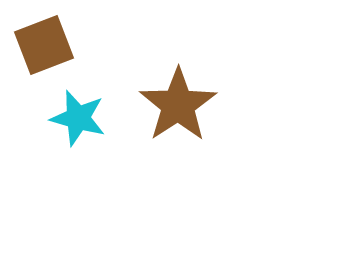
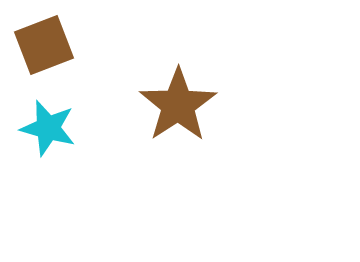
cyan star: moved 30 px left, 10 px down
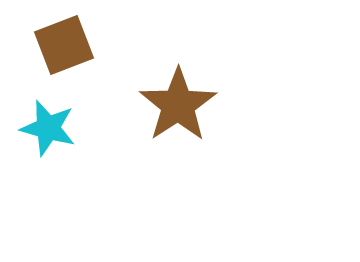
brown square: moved 20 px right
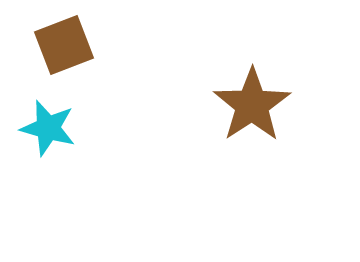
brown star: moved 74 px right
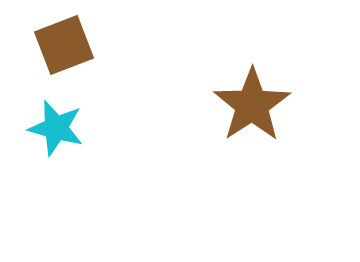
cyan star: moved 8 px right
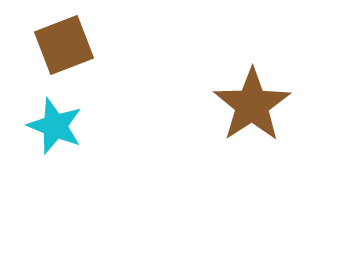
cyan star: moved 1 px left, 2 px up; rotated 6 degrees clockwise
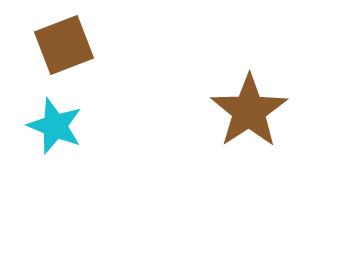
brown star: moved 3 px left, 6 px down
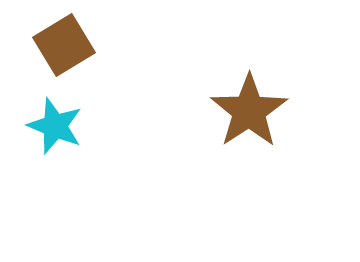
brown square: rotated 10 degrees counterclockwise
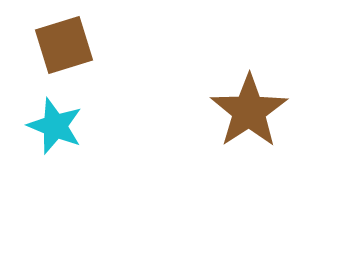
brown square: rotated 14 degrees clockwise
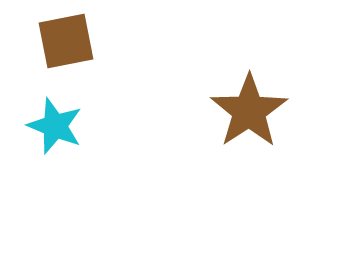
brown square: moved 2 px right, 4 px up; rotated 6 degrees clockwise
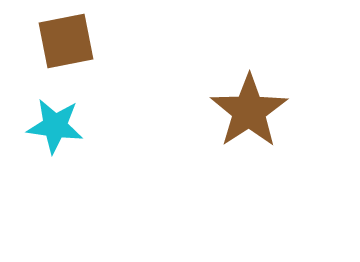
cyan star: rotated 14 degrees counterclockwise
